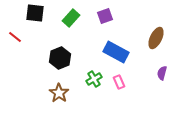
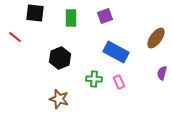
green rectangle: rotated 42 degrees counterclockwise
brown ellipse: rotated 10 degrees clockwise
green cross: rotated 35 degrees clockwise
brown star: moved 6 px down; rotated 18 degrees counterclockwise
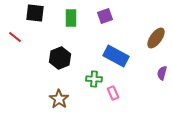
blue rectangle: moved 4 px down
pink rectangle: moved 6 px left, 11 px down
brown star: rotated 18 degrees clockwise
